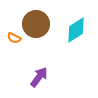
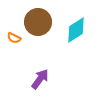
brown circle: moved 2 px right, 2 px up
purple arrow: moved 1 px right, 2 px down
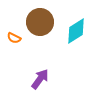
brown circle: moved 2 px right
cyan diamond: moved 1 px down
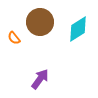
cyan diamond: moved 2 px right, 2 px up
orange semicircle: rotated 24 degrees clockwise
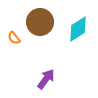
purple arrow: moved 6 px right
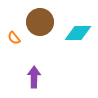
cyan diamond: moved 4 px down; rotated 32 degrees clockwise
purple arrow: moved 12 px left, 2 px up; rotated 35 degrees counterclockwise
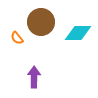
brown circle: moved 1 px right
orange semicircle: moved 3 px right
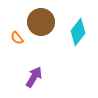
cyan diamond: moved 1 px up; rotated 52 degrees counterclockwise
purple arrow: rotated 30 degrees clockwise
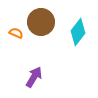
orange semicircle: moved 1 px left, 5 px up; rotated 152 degrees clockwise
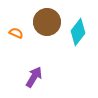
brown circle: moved 6 px right
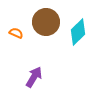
brown circle: moved 1 px left
cyan diamond: rotated 8 degrees clockwise
